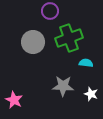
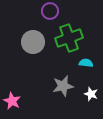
gray star: rotated 15 degrees counterclockwise
pink star: moved 2 px left, 1 px down
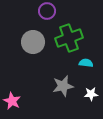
purple circle: moved 3 px left
white star: rotated 24 degrees counterclockwise
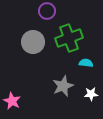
gray star: rotated 10 degrees counterclockwise
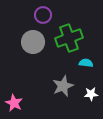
purple circle: moved 4 px left, 4 px down
pink star: moved 2 px right, 2 px down
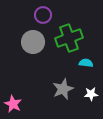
gray star: moved 3 px down
pink star: moved 1 px left, 1 px down
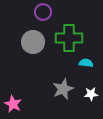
purple circle: moved 3 px up
green cross: rotated 20 degrees clockwise
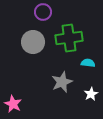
green cross: rotated 8 degrees counterclockwise
cyan semicircle: moved 2 px right
gray star: moved 1 px left, 7 px up
white star: rotated 24 degrees counterclockwise
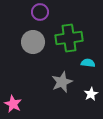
purple circle: moved 3 px left
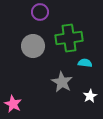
gray circle: moved 4 px down
cyan semicircle: moved 3 px left
gray star: rotated 20 degrees counterclockwise
white star: moved 1 px left, 2 px down
